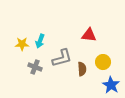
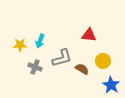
yellow star: moved 2 px left, 1 px down
yellow circle: moved 1 px up
brown semicircle: rotated 56 degrees counterclockwise
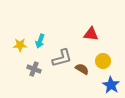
red triangle: moved 2 px right, 1 px up
gray cross: moved 1 px left, 2 px down
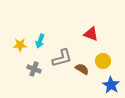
red triangle: rotated 14 degrees clockwise
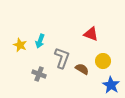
yellow star: rotated 24 degrees clockwise
gray L-shape: rotated 55 degrees counterclockwise
gray cross: moved 5 px right, 5 px down
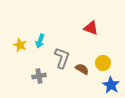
red triangle: moved 6 px up
yellow circle: moved 2 px down
gray cross: moved 2 px down; rotated 32 degrees counterclockwise
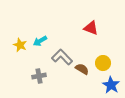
cyan arrow: rotated 40 degrees clockwise
gray L-shape: moved 1 px up; rotated 65 degrees counterclockwise
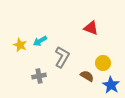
gray L-shape: rotated 75 degrees clockwise
brown semicircle: moved 5 px right, 7 px down
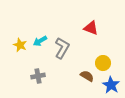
gray L-shape: moved 9 px up
gray cross: moved 1 px left
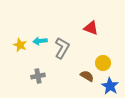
cyan arrow: rotated 24 degrees clockwise
blue star: moved 1 px left, 1 px down
